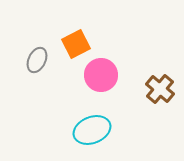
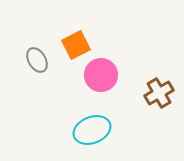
orange square: moved 1 px down
gray ellipse: rotated 55 degrees counterclockwise
brown cross: moved 1 px left, 4 px down; rotated 20 degrees clockwise
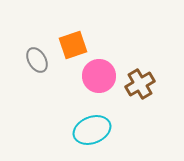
orange square: moved 3 px left; rotated 8 degrees clockwise
pink circle: moved 2 px left, 1 px down
brown cross: moved 19 px left, 9 px up
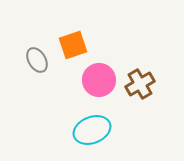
pink circle: moved 4 px down
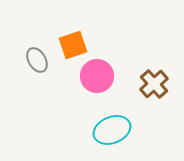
pink circle: moved 2 px left, 4 px up
brown cross: moved 14 px right; rotated 12 degrees counterclockwise
cyan ellipse: moved 20 px right
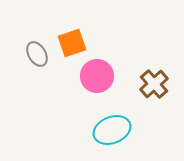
orange square: moved 1 px left, 2 px up
gray ellipse: moved 6 px up
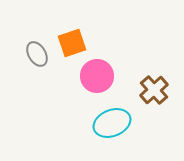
brown cross: moved 6 px down
cyan ellipse: moved 7 px up
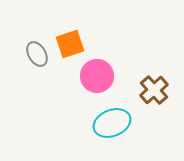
orange square: moved 2 px left, 1 px down
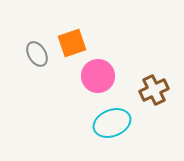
orange square: moved 2 px right, 1 px up
pink circle: moved 1 px right
brown cross: rotated 16 degrees clockwise
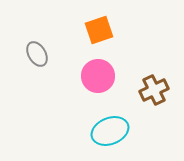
orange square: moved 27 px right, 13 px up
cyan ellipse: moved 2 px left, 8 px down
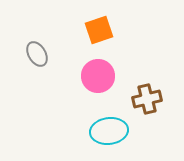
brown cross: moved 7 px left, 9 px down; rotated 12 degrees clockwise
cyan ellipse: moved 1 px left; rotated 15 degrees clockwise
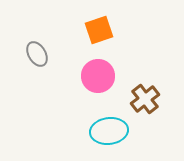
brown cross: moved 2 px left; rotated 24 degrees counterclockwise
